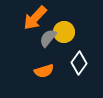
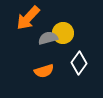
orange arrow: moved 7 px left
yellow circle: moved 1 px left, 1 px down
gray semicircle: rotated 36 degrees clockwise
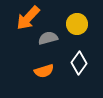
yellow circle: moved 14 px right, 9 px up
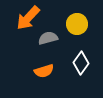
white diamond: moved 2 px right
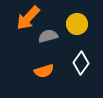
gray semicircle: moved 2 px up
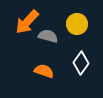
orange arrow: moved 1 px left, 4 px down
gray semicircle: rotated 30 degrees clockwise
orange semicircle: rotated 144 degrees counterclockwise
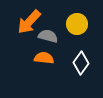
orange arrow: moved 2 px right
orange semicircle: moved 13 px up; rotated 12 degrees counterclockwise
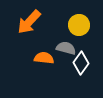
yellow circle: moved 2 px right, 1 px down
gray semicircle: moved 18 px right, 12 px down
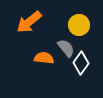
orange arrow: rotated 8 degrees clockwise
gray semicircle: rotated 36 degrees clockwise
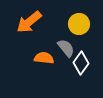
yellow circle: moved 1 px up
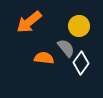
yellow circle: moved 2 px down
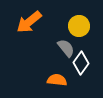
orange semicircle: moved 13 px right, 22 px down
